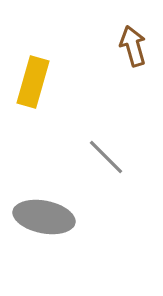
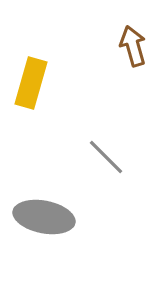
yellow rectangle: moved 2 px left, 1 px down
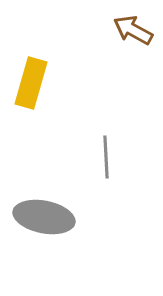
brown arrow: moved 16 px up; rotated 45 degrees counterclockwise
gray line: rotated 42 degrees clockwise
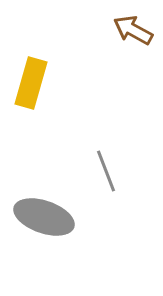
gray line: moved 14 px down; rotated 18 degrees counterclockwise
gray ellipse: rotated 8 degrees clockwise
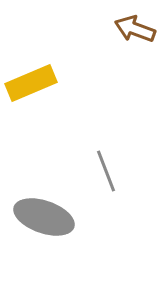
brown arrow: moved 2 px right, 1 px up; rotated 9 degrees counterclockwise
yellow rectangle: rotated 51 degrees clockwise
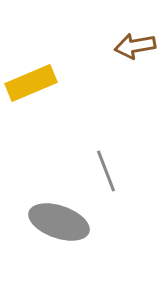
brown arrow: moved 17 px down; rotated 30 degrees counterclockwise
gray ellipse: moved 15 px right, 5 px down
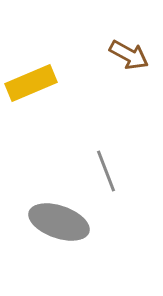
brown arrow: moved 6 px left, 9 px down; rotated 141 degrees counterclockwise
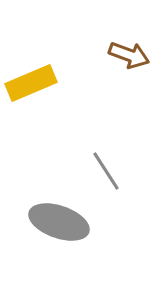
brown arrow: rotated 9 degrees counterclockwise
gray line: rotated 12 degrees counterclockwise
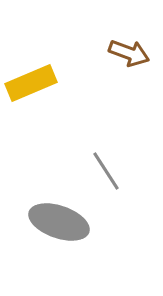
brown arrow: moved 2 px up
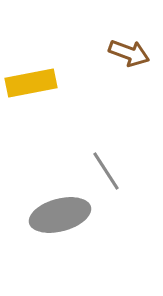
yellow rectangle: rotated 12 degrees clockwise
gray ellipse: moved 1 px right, 7 px up; rotated 34 degrees counterclockwise
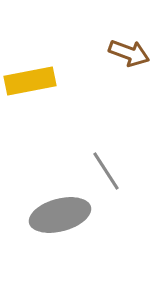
yellow rectangle: moved 1 px left, 2 px up
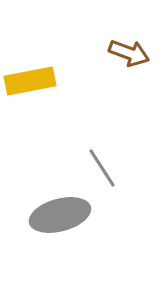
gray line: moved 4 px left, 3 px up
